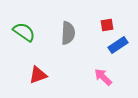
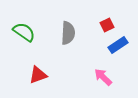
red square: rotated 16 degrees counterclockwise
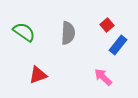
red square: rotated 16 degrees counterclockwise
blue rectangle: rotated 18 degrees counterclockwise
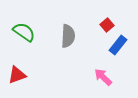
gray semicircle: moved 3 px down
red triangle: moved 21 px left
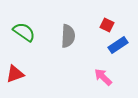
red square: rotated 24 degrees counterclockwise
blue rectangle: rotated 18 degrees clockwise
red triangle: moved 2 px left, 1 px up
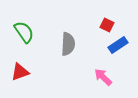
green semicircle: rotated 20 degrees clockwise
gray semicircle: moved 8 px down
red triangle: moved 5 px right, 2 px up
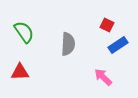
red triangle: rotated 18 degrees clockwise
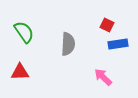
blue rectangle: moved 1 px up; rotated 24 degrees clockwise
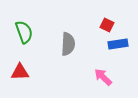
green semicircle: rotated 15 degrees clockwise
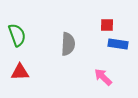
red square: rotated 24 degrees counterclockwise
green semicircle: moved 7 px left, 3 px down
blue rectangle: rotated 18 degrees clockwise
